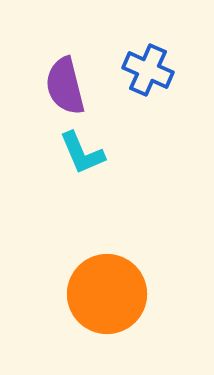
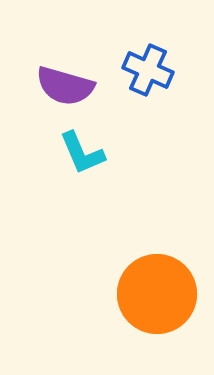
purple semicircle: rotated 60 degrees counterclockwise
orange circle: moved 50 px right
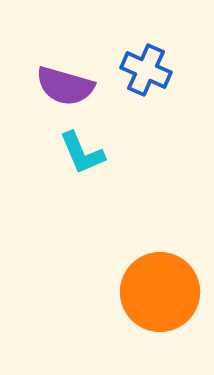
blue cross: moved 2 px left
orange circle: moved 3 px right, 2 px up
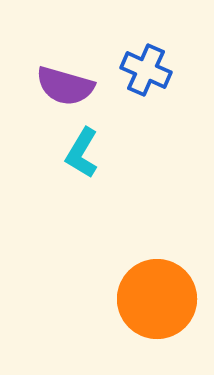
cyan L-shape: rotated 54 degrees clockwise
orange circle: moved 3 px left, 7 px down
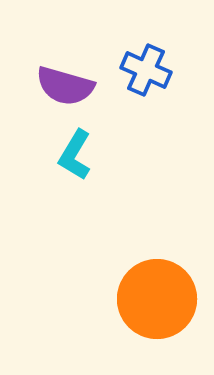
cyan L-shape: moved 7 px left, 2 px down
